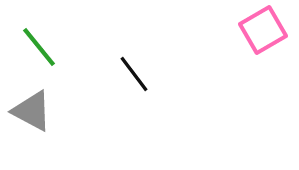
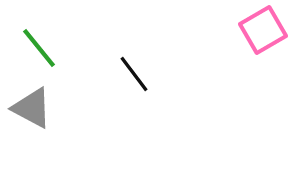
green line: moved 1 px down
gray triangle: moved 3 px up
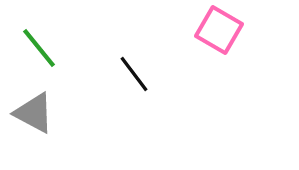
pink square: moved 44 px left; rotated 30 degrees counterclockwise
gray triangle: moved 2 px right, 5 px down
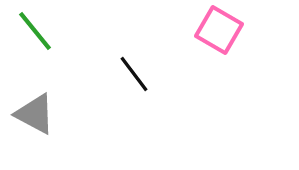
green line: moved 4 px left, 17 px up
gray triangle: moved 1 px right, 1 px down
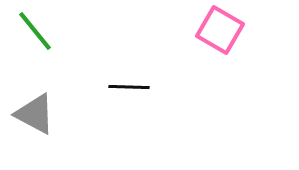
pink square: moved 1 px right
black line: moved 5 px left, 13 px down; rotated 51 degrees counterclockwise
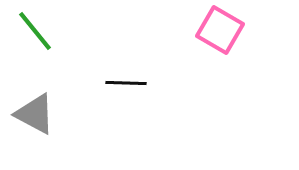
black line: moved 3 px left, 4 px up
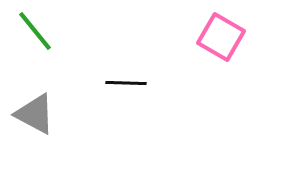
pink square: moved 1 px right, 7 px down
